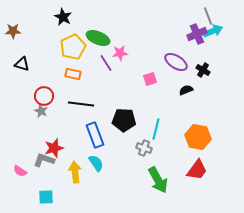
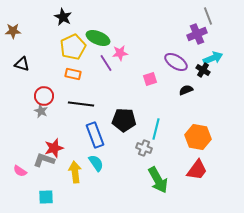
cyan arrow: moved 27 px down
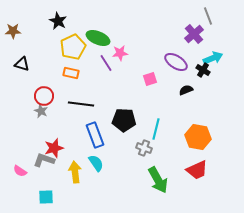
black star: moved 5 px left, 4 px down
purple cross: moved 3 px left; rotated 18 degrees counterclockwise
orange rectangle: moved 2 px left, 1 px up
red trapezoid: rotated 30 degrees clockwise
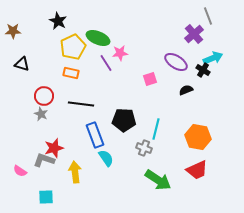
gray star: moved 3 px down
cyan semicircle: moved 10 px right, 5 px up
green arrow: rotated 28 degrees counterclockwise
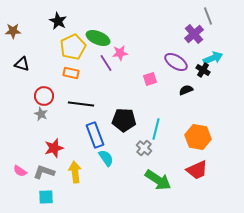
gray cross: rotated 21 degrees clockwise
gray L-shape: moved 12 px down
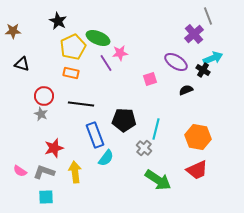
cyan semicircle: rotated 72 degrees clockwise
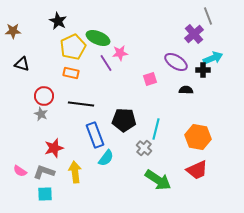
black cross: rotated 32 degrees counterclockwise
black semicircle: rotated 24 degrees clockwise
cyan square: moved 1 px left, 3 px up
